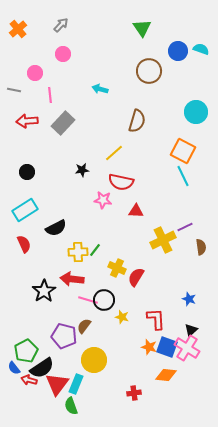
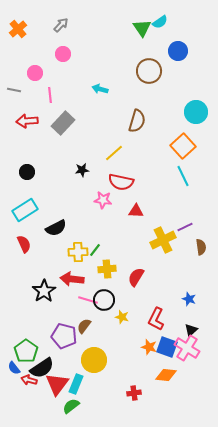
cyan semicircle at (201, 49): moved 41 px left, 27 px up; rotated 126 degrees clockwise
orange square at (183, 151): moved 5 px up; rotated 20 degrees clockwise
yellow cross at (117, 268): moved 10 px left, 1 px down; rotated 30 degrees counterclockwise
red L-shape at (156, 319): rotated 150 degrees counterclockwise
green pentagon at (26, 351): rotated 10 degrees counterclockwise
green semicircle at (71, 406): rotated 72 degrees clockwise
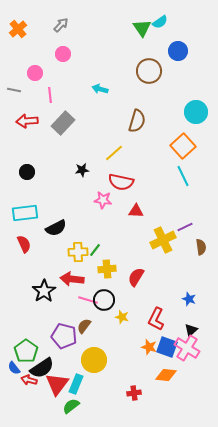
cyan rectangle at (25, 210): moved 3 px down; rotated 25 degrees clockwise
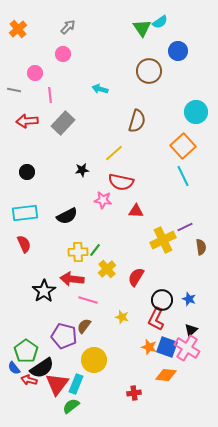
gray arrow at (61, 25): moved 7 px right, 2 px down
black semicircle at (56, 228): moved 11 px right, 12 px up
yellow cross at (107, 269): rotated 36 degrees counterclockwise
black circle at (104, 300): moved 58 px right
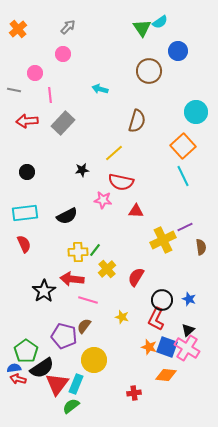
black triangle at (191, 330): moved 3 px left
blue semicircle at (14, 368): rotated 120 degrees clockwise
red arrow at (29, 380): moved 11 px left, 1 px up
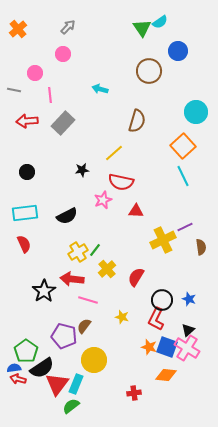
pink star at (103, 200): rotated 30 degrees counterclockwise
yellow cross at (78, 252): rotated 30 degrees counterclockwise
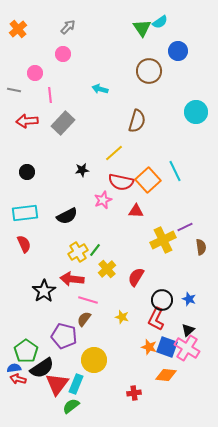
orange square at (183, 146): moved 35 px left, 34 px down
cyan line at (183, 176): moved 8 px left, 5 px up
brown semicircle at (84, 326): moved 7 px up
